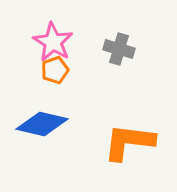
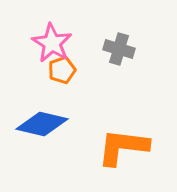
pink star: moved 1 px left, 1 px down
orange pentagon: moved 7 px right
orange L-shape: moved 6 px left, 5 px down
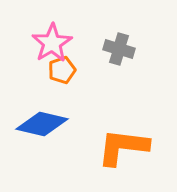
pink star: rotated 9 degrees clockwise
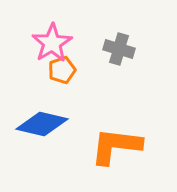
orange L-shape: moved 7 px left, 1 px up
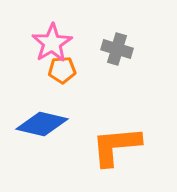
gray cross: moved 2 px left
orange pentagon: rotated 16 degrees clockwise
orange L-shape: rotated 12 degrees counterclockwise
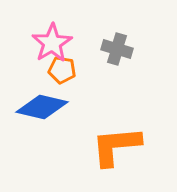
orange pentagon: rotated 12 degrees clockwise
blue diamond: moved 17 px up
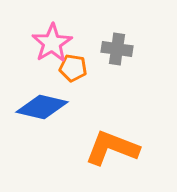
gray cross: rotated 8 degrees counterclockwise
orange pentagon: moved 11 px right, 2 px up
orange L-shape: moved 4 px left, 2 px down; rotated 26 degrees clockwise
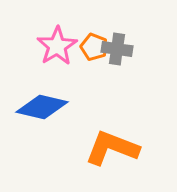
pink star: moved 5 px right, 3 px down
orange pentagon: moved 21 px right, 21 px up; rotated 12 degrees clockwise
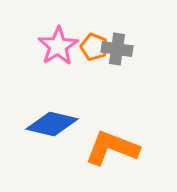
pink star: moved 1 px right
blue diamond: moved 10 px right, 17 px down
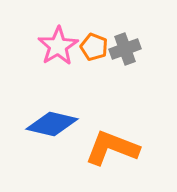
gray cross: moved 8 px right; rotated 28 degrees counterclockwise
